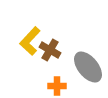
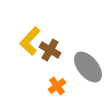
orange cross: rotated 36 degrees counterclockwise
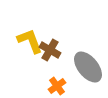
yellow L-shape: rotated 116 degrees clockwise
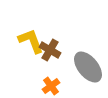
yellow L-shape: moved 1 px right
orange cross: moved 6 px left
